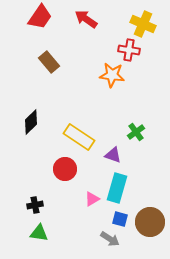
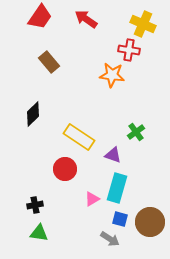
black diamond: moved 2 px right, 8 px up
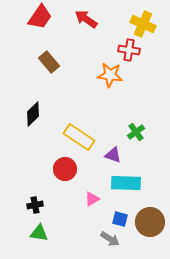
orange star: moved 2 px left
cyan rectangle: moved 9 px right, 5 px up; rotated 76 degrees clockwise
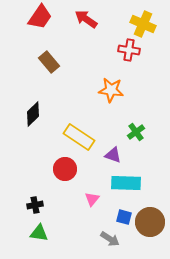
orange star: moved 1 px right, 15 px down
pink triangle: rotated 21 degrees counterclockwise
blue square: moved 4 px right, 2 px up
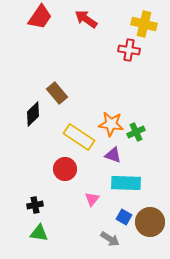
yellow cross: moved 1 px right; rotated 10 degrees counterclockwise
brown rectangle: moved 8 px right, 31 px down
orange star: moved 34 px down
green cross: rotated 12 degrees clockwise
blue square: rotated 14 degrees clockwise
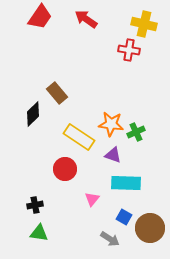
brown circle: moved 6 px down
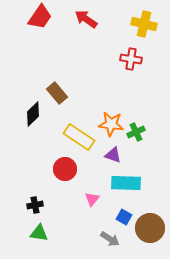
red cross: moved 2 px right, 9 px down
